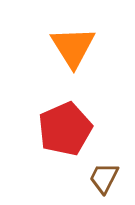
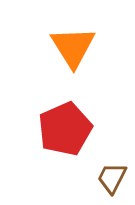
brown trapezoid: moved 8 px right
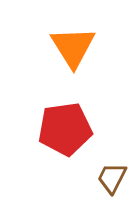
red pentagon: rotated 16 degrees clockwise
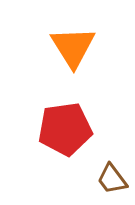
brown trapezoid: moved 1 px down; rotated 64 degrees counterclockwise
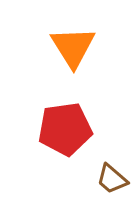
brown trapezoid: rotated 12 degrees counterclockwise
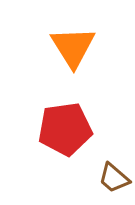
brown trapezoid: moved 2 px right, 1 px up
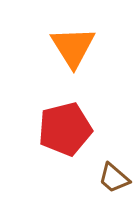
red pentagon: rotated 6 degrees counterclockwise
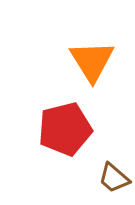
orange triangle: moved 19 px right, 14 px down
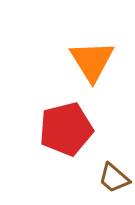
red pentagon: moved 1 px right
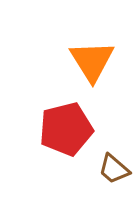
brown trapezoid: moved 9 px up
